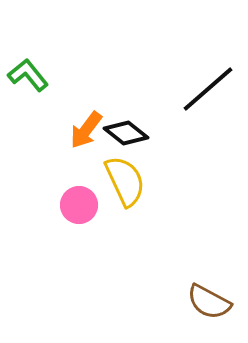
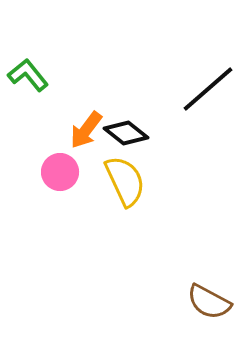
pink circle: moved 19 px left, 33 px up
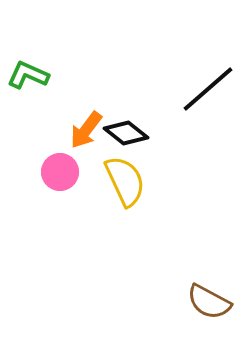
green L-shape: rotated 27 degrees counterclockwise
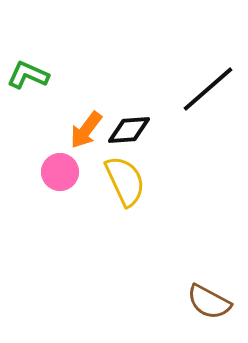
black diamond: moved 3 px right, 3 px up; rotated 42 degrees counterclockwise
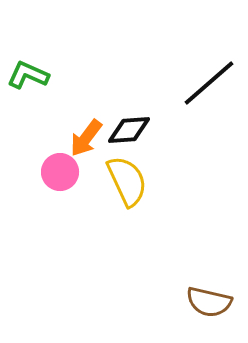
black line: moved 1 px right, 6 px up
orange arrow: moved 8 px down
yellow semicircle: moved 2 px right
brown semicircle: rotated 15 degrees counterclockwise
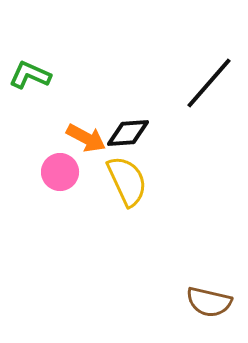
green L-shape: moved 2 px right
black line: rotated 8 degrees counterclockwise
black diamond: moved 1 px left, 3 px down
orange arrow: rotated 99 degrees counterclockwise
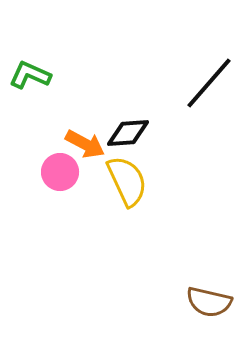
orange arrow: moved 1 px left, 6 px down
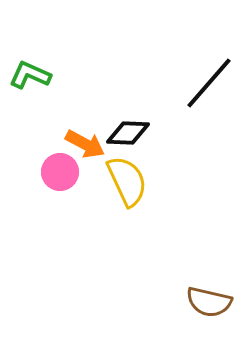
black diamond: rotated 6 degrees clockwise
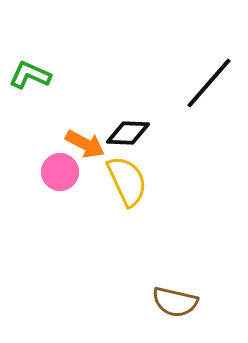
brown semicircle: moved 34 px left
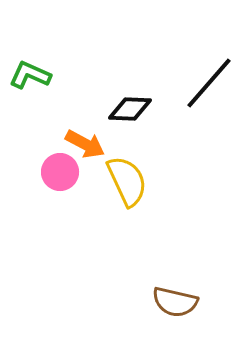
black diamond: moved 2 px right, 24 px up
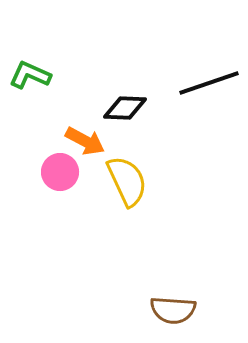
black line: rotated 30 degrees clockwise
black diamond: moved 5 px left, 1 px up
orange arrow: moved 3 px up
brown semicircle: moved 2 px left, 8 px down; rotated 9 degrees counterclockwise
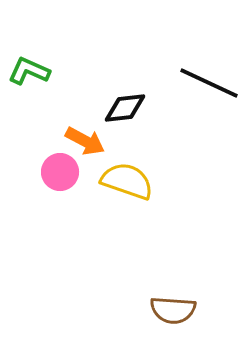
green L-shape: moved 1 px left, 4 px up
black line: rotated 44 degrees clockwise
black diamond: rotated 9 degrees counterclockwise
yellow semicircle: rotated 46 degrees counterclockwise
